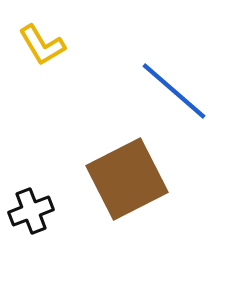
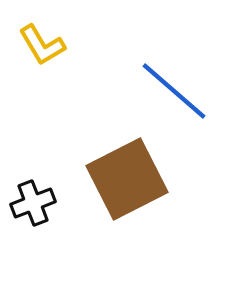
black cross: moved 2 px right, 8 px up
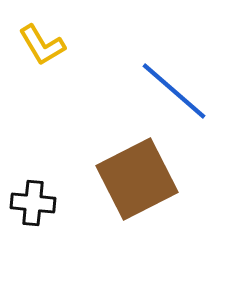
brown square: moved 10 px right
black cross: rotated 27 degrees clockwise
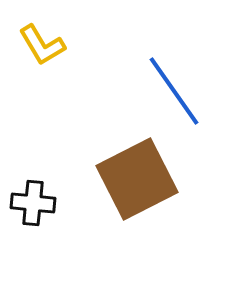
blue line: rotated 14 degrees clockwise
